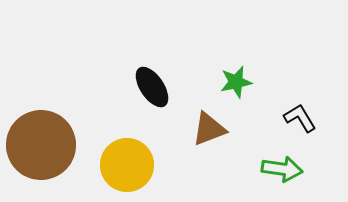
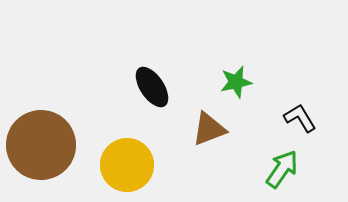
green arrow: rotated 63 degrees counterclockwise
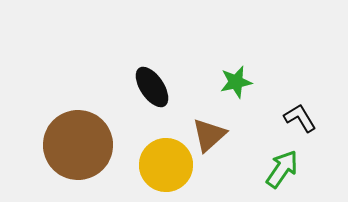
brown triangle: moved 6 px down; rotated 21 degrees counterclockwise
brown circle: moved 37 px right
yellow circle: moved 39 px right
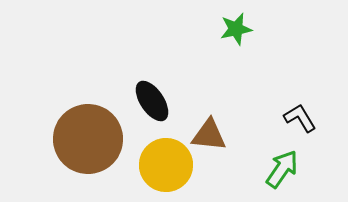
green star: moved 53 px up
black ellipse: moved 14 px down
brown triangle: rotated 48 degrees clockwise
brown circle: moved 10 px right, 6 px up
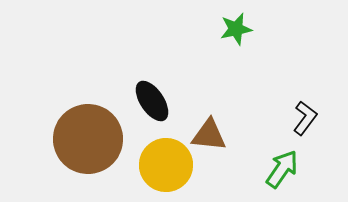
black L-shape: moved 5 px right; rotated 68 degrees clockwise
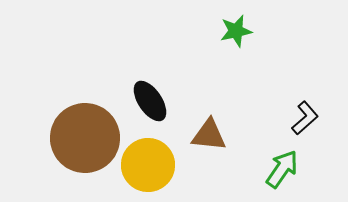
green star: moved 2 px down
black ellipse: moved 2 px left
black L-shape: rotated 12 degrees clockwise
brown circle: moved 3 px left, 1 px up
yellow circle: moved 18 px left
